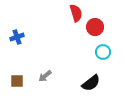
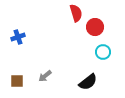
blue cross: moved 1 px right
black semicircle: moved 3 px left, 1 px up
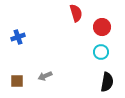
red circle: moved 7 px right
cyan circle: moved 2 px left
gray arrow: rotated 16 degrees clockwise
black semicircle: moved 19 px right; rotated 42 degrees counterclockwise
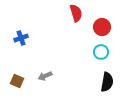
blue cross: moved 3 px right, 1 px down
brown square: rotated 24 degrees clockwise
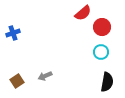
red semicircle: moved 7 px right; rotated 66 degrees clockwise
blue cross: moved 8 px left, 5 px up
brown square: rotated 32 degrees clockwise
